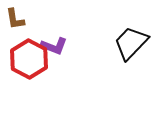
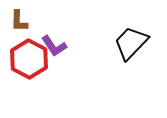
brown L-shape: moved 4 px right, 2 px down; rotated 10 degrees clockwise
purple L-shape: rotated 36 degrees clockwise
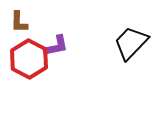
brown L-shape: moved 1 px down
purple L-shape: moved 2 px right; rotated 68 degrees counterclockwise
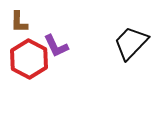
purple L-shape: rotated 76 degrees clockwise
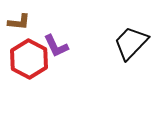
brown L-shape: rotated 85 degrees counterclockwise
